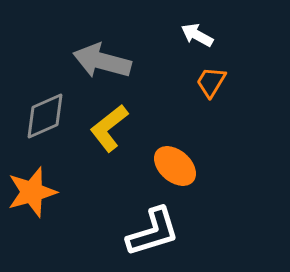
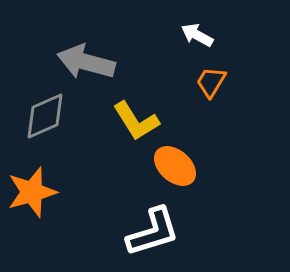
gray arrow: moved 16 px left, 1 px down
yellow L-shape: moved 27 px right, 7 px up; rotated 84 degrees counterclockwise
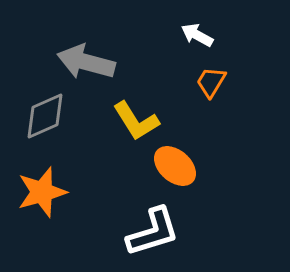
orange star: moved 10 px right
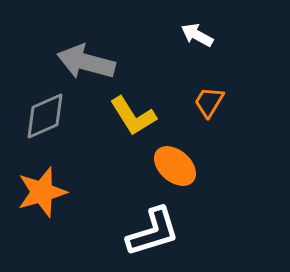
orange trapezoid: moved 2 px left, 20 px down
yellow L-shape: moved 3 px left, 5 px up
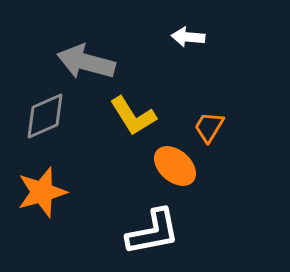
white arrow: moved 9 px left, 2 px down; rotated 24 degrees counterclockwise
orange trapezoid: moved 25 px down
white L-shape: rotated 6 degrees clockwise
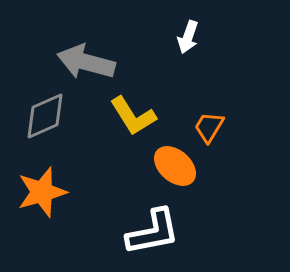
white arrow: rotated 76 degrees counterclockwise
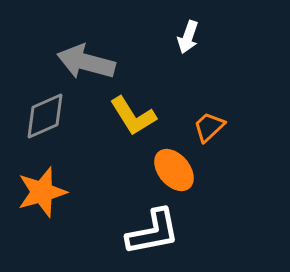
orange trapezoid: rotated 16 degrees clockwise
orange ellipse: moved 1 px left, 4 px down; rotated 9 degrees clockwise
